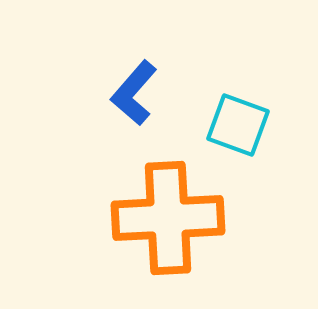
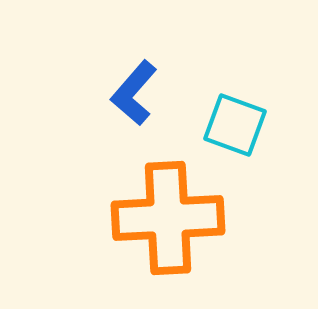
cyan square: moved 3 px left
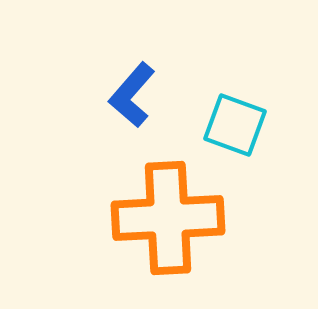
blue L-shape: moved 2 px left, 2 px down
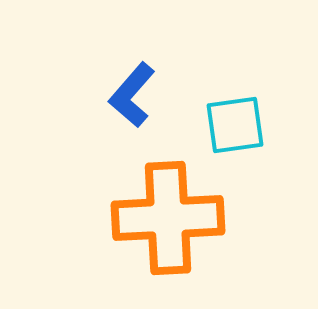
cyan square: rotated 28 degrees counterclockwise
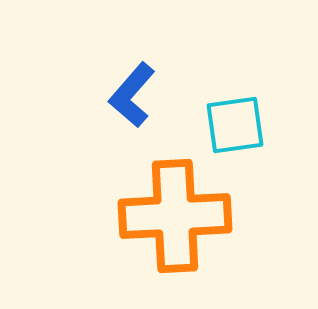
orange cross: moved 7 px right, 2 px up
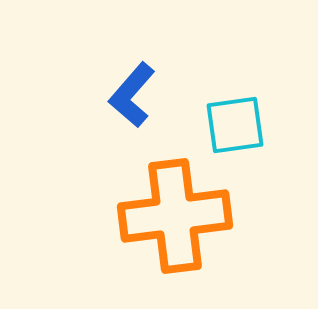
orange cross: rotated 4 degrees counterclockwise
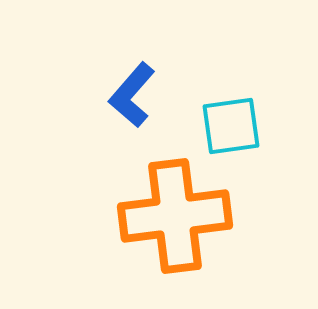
cyan square: moved 4 px left, 1 px down
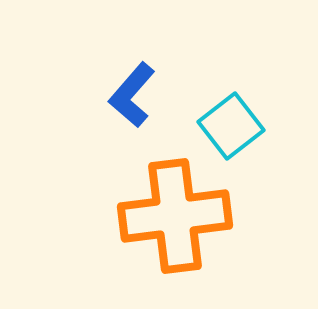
cyan square: rotated 30 degrees counterclockwise
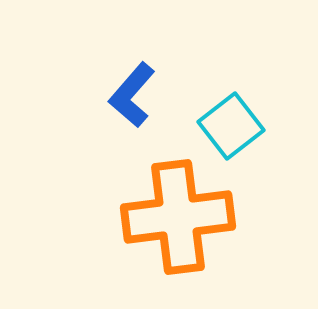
orange cross: moved 3 px right, 1 px down
